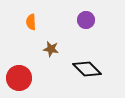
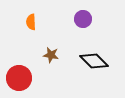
purple circle: moved 3 px left, 1 px up
brown star: moved 6 px down
black diamond: moved 7 px right, 8 px up
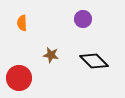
orange semicircle: moved 9 px left, 1 px down
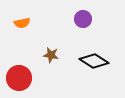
orange semicircle: rotated 98 degrees counterclockwise
black diamond: rotated 12 degrees counterclockwise
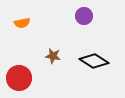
purple circle: moved 1 px right, 3 px up
brown star: moved 2 px right, 1 px down
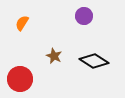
orange semicircle: rotated 133 degrees clockwise
brown star: moved 1 px right; rotated 14 degrees clockwise
red circle: moved 1 px right, 1 px down
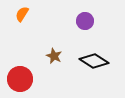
purple circle: moved 1 px right, 5 px down
orange semicircle: moved 9 px up
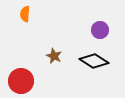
orange semicircle: moved 3 px right; rotated 28 degrees counterclockwise
purple circle: moved 15 px right, 9 px down
red circle: moved 1 px right, 2 px down
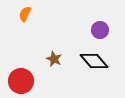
orange semicircle: rotated 21 degrees clockwise
brown star: moved 3 px down
black diamond: rotated 16 degrees clockwise
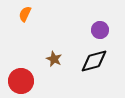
black diamond: rotated 64 degrees counterclockwise
